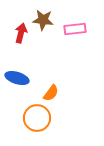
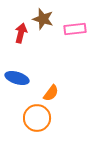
brown star: moved 1 px up; rotated 10 degrees clockwise
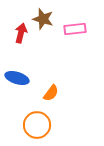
orange circle: moved 7 px down
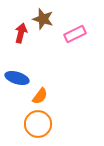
pink rectangle: moved 5 px down; rotated 20 degrees counterclockwise
orange semicircle: moved 11 px left, 3 px down
orange circle: moved 1 px right, 1 px up
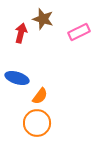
pink rectangle: moved 4 px right, 2 px up
orange circle: moved 1 px left, 1 px up
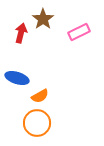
brown star: rotated 20 degrees clockwise
orange semicircle: rotated 24 degrees clockwise
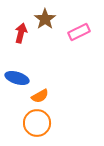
brown star: moved 2 px right
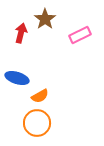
pink rectangle: moved 1 px right, 3 px down
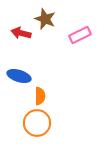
brown star: rotated 15 degrees counterclockwise
red arrow: rotated 90 degrees counterclockwise
blue ellipse: moved 2 px right, 2 px up
orange semicircle: rotated 60 degrees counterclockwise
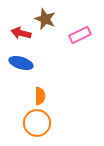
blue ellipse: moved 2 px right, 13 px up
